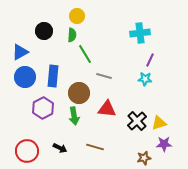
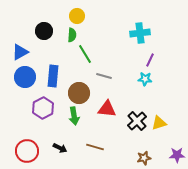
purple star: moved 13 px right, 11 px down
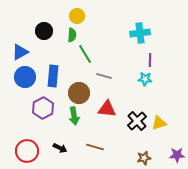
purple line: rotated 24 degrees counterclockwise
